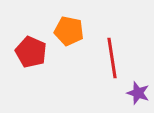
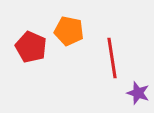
red pentagon: moved 5 px up
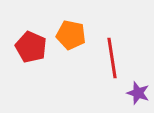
orange pentagon: moved 2 px right, 4 px down
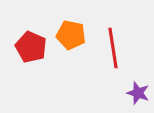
red line: moved 1 px right, 10 px up
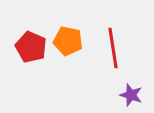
orange pentagon: moved 3 px left, 6 px down
purple star: moved 7 px left, 2 px down
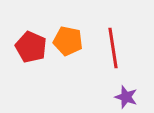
purple star: moved 5 px left, 2 px down
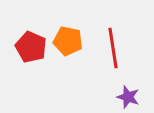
purple star: moved 2 px right
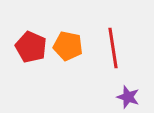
orange pentagon: moved 5 px down
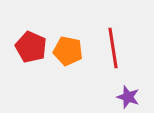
orange pentagon: moved 5 px down
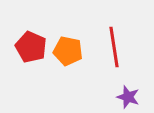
red line: moved 1 px right, 1 px up
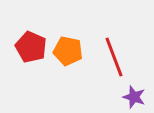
red line: moved 10 px down; rotated 12 degrees counterclockwise
purple star: moved 6 px right
